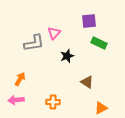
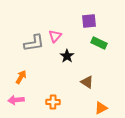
pink triangle: moved 1 px right, 3 px down
black star: rotated 16 degrees counterclockwise
orange arrow: moved 1 px right, 2 px up
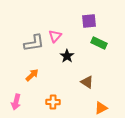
orange arrow: moved 11 px right, 2 px up; rotated 16 degrees clockwise
pink arrow: moved 2 px down; rotated 70 degrees counterclockwise
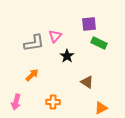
purple square: moved 3 px down
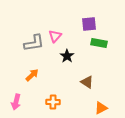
green rectangle: rotated 14 degrees counterclockwise
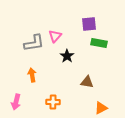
orange arrow: rotated 56 degrees counterclockwise
brown triangle: rotated 24 degrees counterclockwise
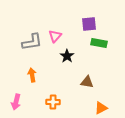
gray L-shape: moved 2 px left, 1 px up
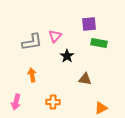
brown triangle: moved 2 px left, 3 px up
